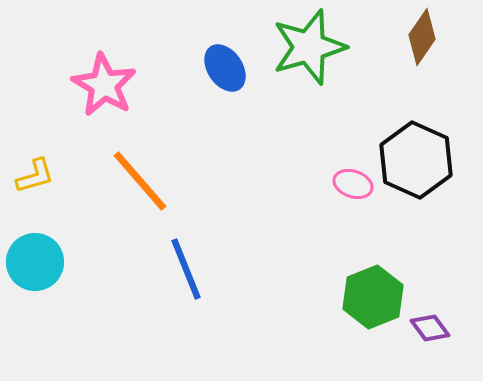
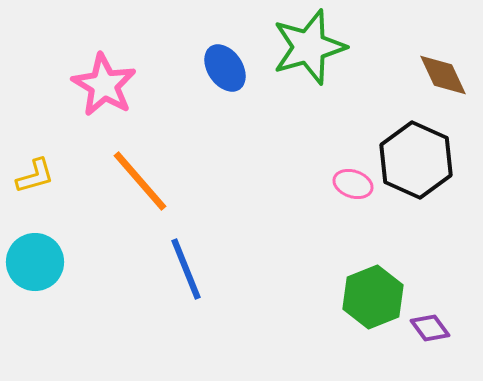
brown diamond: moved 21 px right, 38 px down; rotated 60 degrees counterclockwise
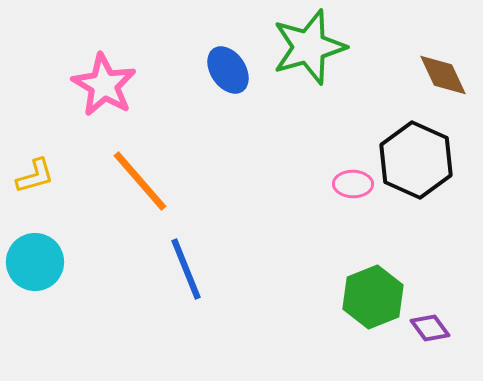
blue ellipse: moved 3 px right, 2 px down
pink ellipse: rotated 18 degrees counterclockwise
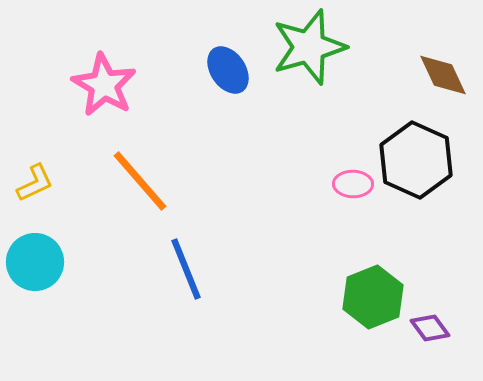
yellow L-shape: moved 7 px down; rotated 9 degrees counterclockwise
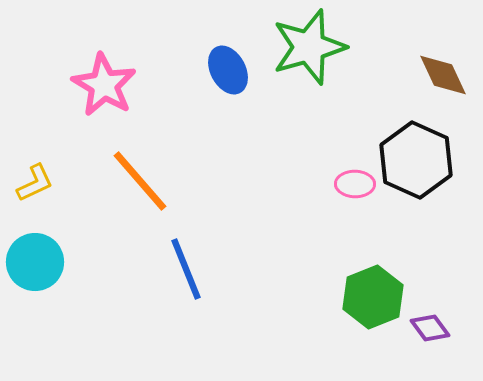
blue ellipse: rotated 6 degrees clockwise
pink ellipse: moved 2 px right
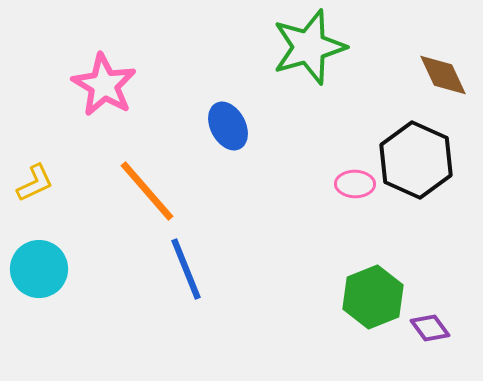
blue ellipse: moved 56 px down
orange line: moved 7 px right, 10 px down
cyan circle: moved 4 px right, 7 px down
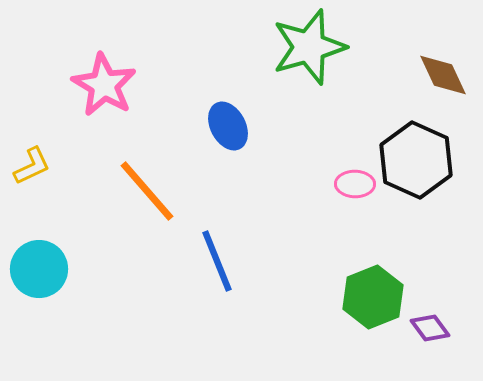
yellow L-shape: moved 3 px left, 17 px up
blue line: moved 31 px right, 8 px up
